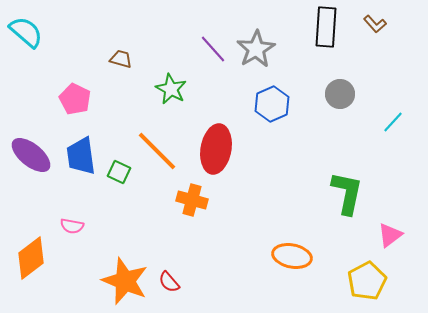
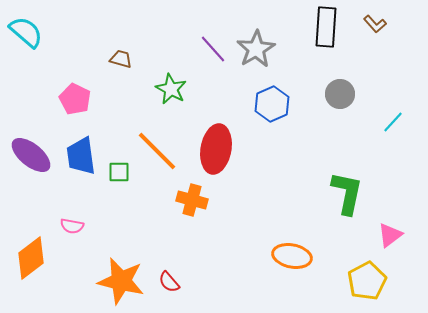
green square: rotated 25 degrees counterclockwise
orange star: moved 4 px left; rotated 9 degrees counterclockwise
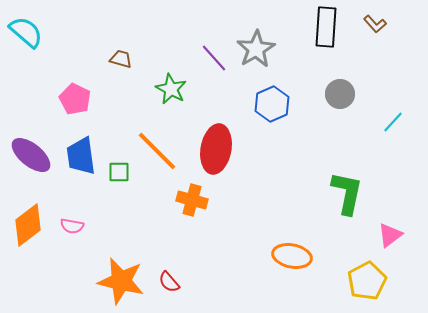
purple line: moved 1 px right, 9 px down
orange diamond: moved 3 px left, 33 px up
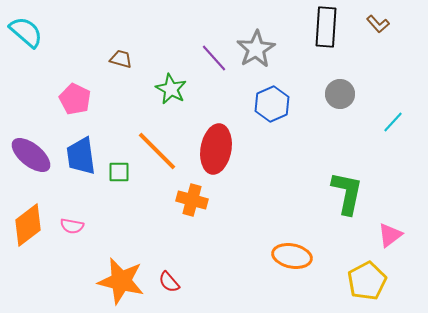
brown L-shape: moved 3 px right
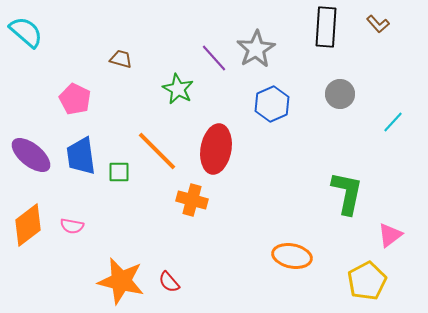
green star: moved 7 px right
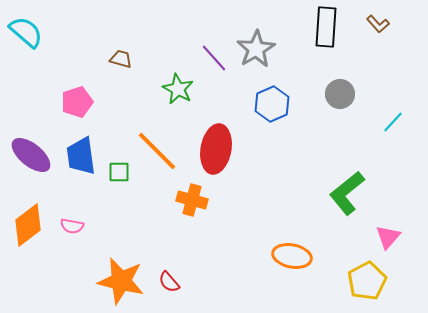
pink pentagon: moved 2 px right, 3 px down; rotated 28 degrees clockwise
green L-shape: rotated 141 degrees counterclockwise
pink triangle: moved 2 px left, 2 px down; rotated 12 degrees counterclockwise
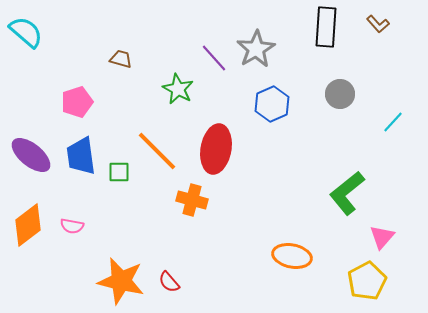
pink triangle: moved 6 px left
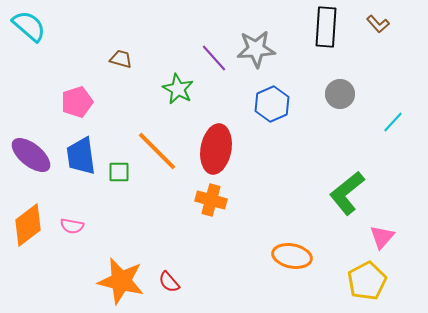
cyan semicircle: moved 3 px right, 6 px up
gray star: rotated 27 degrees clockwise
orange cross: moved 19 px right
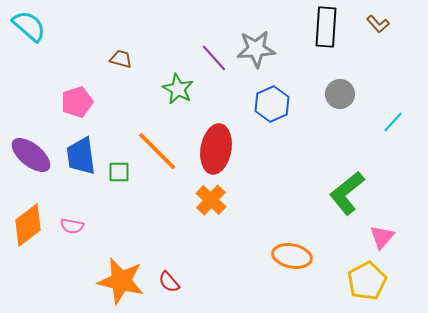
orange cross: rotated 28 degrees clockwise
